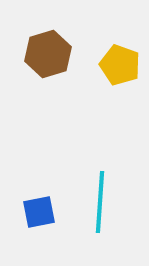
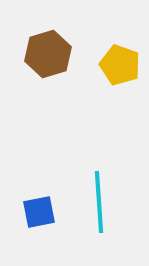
cyan line: moved 1 px left; rotated 8 degrees counterclockwise
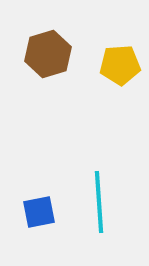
yellow pentagon: rotated 24 degrees counterclockwise
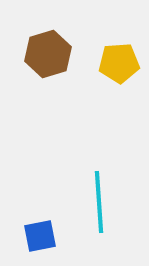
yellow pentagon: moved 1 px left, 2 px up
blue square: moved 1 px right, 24 px down
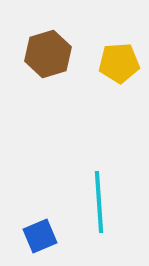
blue square: rotated 12 degrees counterclockwise
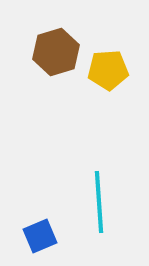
brown hexagon: moved 8 px right, 2 px up
yellow pentagon: moved 11 px left, 7 px down
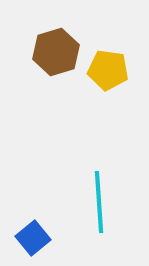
yellow pentagon: rotated 12 degrees clockwise
blue square: moved 7 px left, 2 px down; rotated 16 degrees counterclockwise
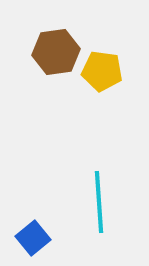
brown hexagon: rotated 9 degrees clockwise
yellow pentagon: moved 6 px left, 1 px down
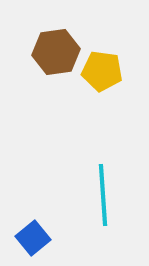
cyan line: moved 4 px right, 7 px up
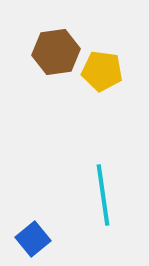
cyan line: rotated 4 degrees counterclockwise
blue square: moved 1 px down
